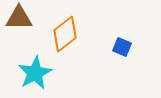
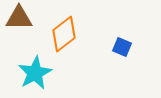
orange diamond: moved 1 px left
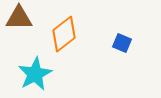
blue square: moved 4 px up
cyan star: moved 1 px down
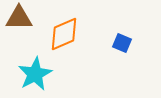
orange diamond: rotated 15 degrees clockwise
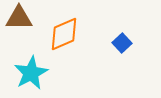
blue square: rotated 24 degrees clockwise
cyan star: moved 4 px left, 1 px up
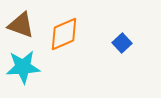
brown triangle: moved 2 px right, 7 px down; rotated 20 degrees clockwise
cyan star: moved 8 px left, 6 px up; rotated 24 degrees clockwise
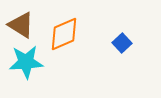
brown triangle: rotated 12 degrees clockwise
cyan star: moved 3 px right, 5 px up
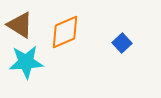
brown triangle: moved 1 px left
orange diamond: moved 1 px right, 2 px up
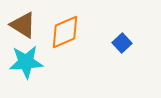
brown triangle: moved 3 px right
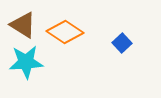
orange diamond: rotated 57 degrees clockwise
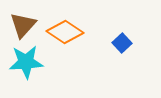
brown triangle: rotated 40 degrees clockwise
